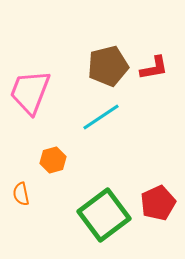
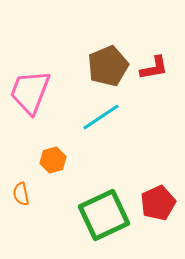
brown pentagon: rotated 9 degrees counterclockwise
green square: rotated 12 degrees clockwise
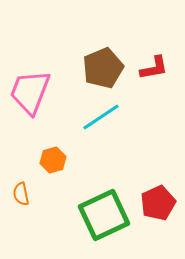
brown pentagon: moved 5 px left, 2 px down
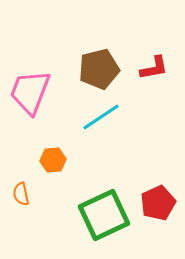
brown pentagon: moved 4 px left, 1 px down; rotated 9 degrees clockwise
orange hexagon: rotated 10 degrees clockwise
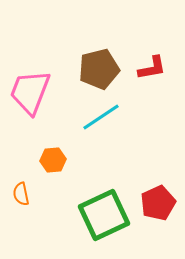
red L-shape: moved 2 px left
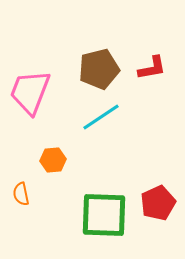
green square: rotated 27 degrees clockwise
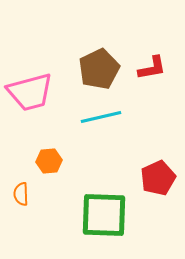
brown pentagon: rotated 12 degrees counterclockwise
pink trapezoid: rotated 126 degrees counterclockwise
cyan line: rotated 21 degrees clockwise
orange hexagon: moved 4 px left, 1 px down
orange semicircle: rotated 10 degrees clockwise
red pentagon: moved 25 px up
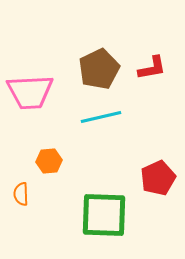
pink trapezoid: rotated 12 degrees clockwise
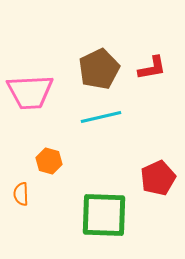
orange hexagon: rotated 20 degrees clockwise
